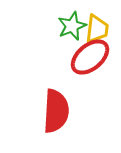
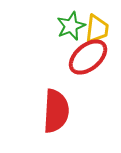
green star: moved 1 px left
red ellipse: moved 2 px left
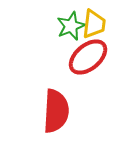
yellow trapezoid: moved 3 px left, 5 px up
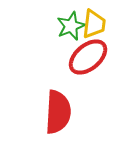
red semicircle: moved 2 px right, 1 px down
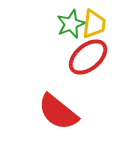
green star: moved 2 px up
red semicircle: rotated 126 degrees clockwise
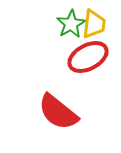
green star: rotated 8 degrees counterclockwise
red ellipse: rotated 12 degrees clockwise
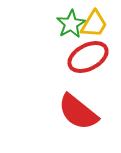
yellow trapezoid: rotated 24 degrees clockwise
red semicircle: moved 20 px right
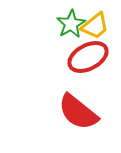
yellow trapezoid: moved 1 px right, 2 px down; rotated 20 degrees clockwise
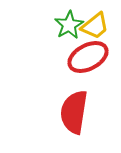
green star: moved 2 px left, 1 px down
red semicircle: moved 4 px left; rotated 60 degrees clockwise
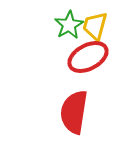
yellow trapezoid: rotated 144 degrees clockwise
